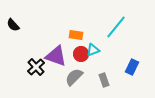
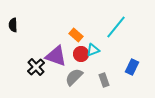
black semicircle: rotated 40 degrees clockwise
orange rectangle: rotated 32 degrees clockwise
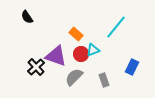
black semicircle: moved 14 px right, 8 px up; rotated 32 degrees counterclockwise
orange rectangle: moved 1 px up
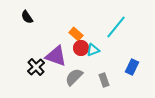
red circle: moved 6 px up
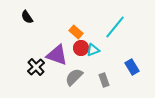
cyan line: moved 1 px left
orange rectangle: moved 2 px up
purple triangle: moved 1 px right, 1 px up
blue rectangle: rotated 56 degrees counterclockwise
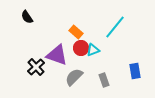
blue rectangle: moved 3 px right, 4 px down; rotated 21 degrees clockwise
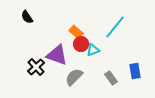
red circle: moved 4 px up
gray rectangle: moved 7 px right, 2 px up; rotated 16 degrees counterclockwise
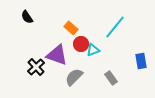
orange rectangle: moved 5 px left, 4 px up
blue rectangle: moved 6 px right, 10 px up
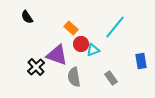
gray semicircle: rotated 54 degrees counterclockwise
